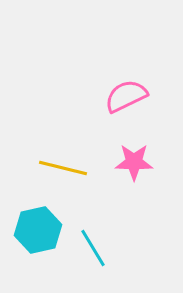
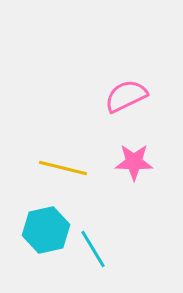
cyan hexagon: moved 8 px right
cyan line: moved 1 px down
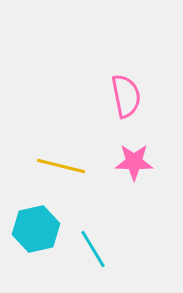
pink semicircle: rotated 105 degrees clockwise
yellow line: moved 2 px left, 2 px up
cyan hexagon: moved 10 px left, 1 px up
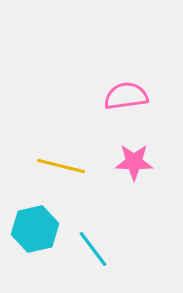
pink semicircle: rotated 87 degrees counterclockwise
cyan hexagon: moved 1 px left
cyan line: rotated 6 degrees counterclockwise
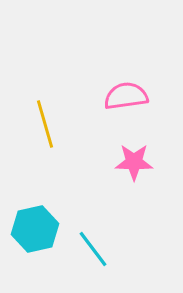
yellow line: moved 16 px left, 42 px up; rotated 60 degrees clockwise
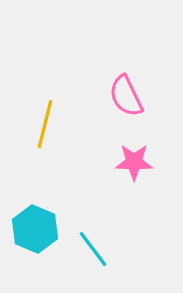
pink semicircle: rotated 108 degrees counterclockwise
yellow line: rotated 30 degrees clockwise
cyan hexagon: rotated 24 degrees counterclockwise
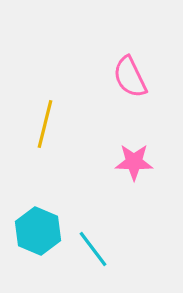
pink semicircle: moved 4 px right, 19 px up
cyan hexagon: moved 3 px right, 2 px down
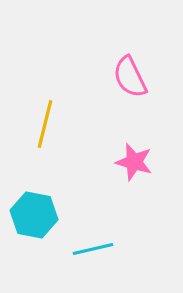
pink star: rotated 15 degrees clockwise
cyan hexagon: moved 4 px left, 16 px up; rotated 12 degrees counterclockwise
cyan line: rotated 66 degrees counterclockwise
